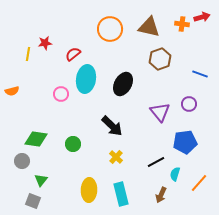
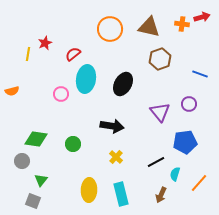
red star: rotated 16 degrees counterclockwise
black arrow: rotated 35 degrees counterclockwise
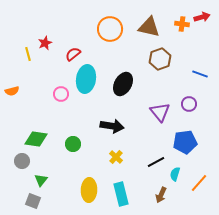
yellow line: rotated 24 degrees counterclockwise
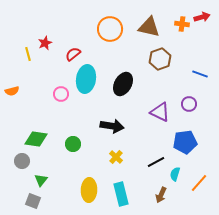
purple triangle: rotated 25 degrees counterclockwise
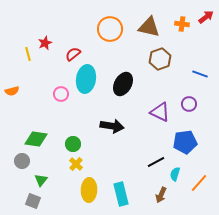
red arrow: moved 4 px right; rotated 21 degrees counterclockwise
yellow cross: moved 40 px left, 7 px down
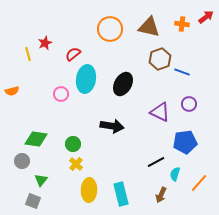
blue line: moved 18 px left, 2 px up
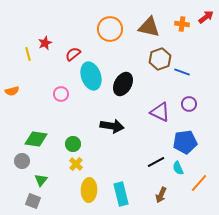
cyan ellipse: moved 5 px right, 3 px up; rotated 28 degrees counterclockwise
cyan semicircle: moved 3 px right, 6 px up; rotated 40 degrees counterclockwise
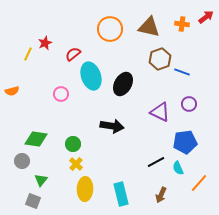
yellow line: rotated 40 degrees clockwise
yellow ellipse: moved 4 px left, 1 px up
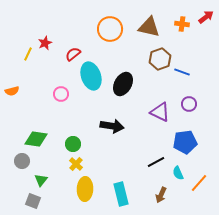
cyan semicircle: moved 5 px down
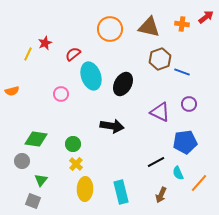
cyan rectangle: moved 2 px up
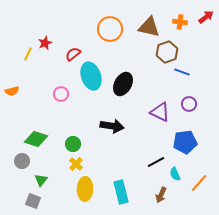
orange cross: moved 2 px left, 2 px up
brown hexagon: moved 7 px right, 7 px up
green diamond: rotated 10 degrees clockwise
cyan semicircle: moved 3 px left, 1 px down
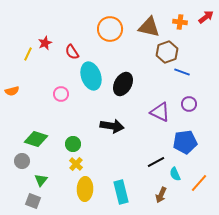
red semicircle: moved 1 px left, 2 px up; rotated 84 degrees counterclockwise
